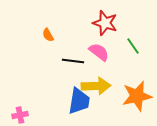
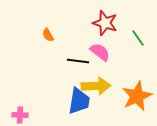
green line: moved 5 px right, 8 px up
pink semicircle: moved 1 px right
black line: moved 5 px right
orange star: rotated 12 degrees counterclockwise
pink cross: rotated 14 degrees clockwise
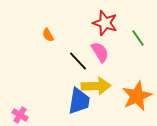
pink semicircle: rotated 20 degrees clockwise
black line: rotated 40 degrees clockwise
pink cross: rotated 28 degrees clockwise
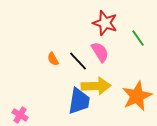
orange semicircle: moved 5 px right, 24 px down
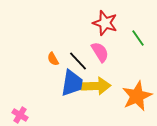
blue trapezoid: moved 7 px left, 18 px up
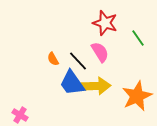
blue trapezoid: rotated 136 degrees clockwise
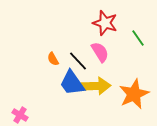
orange star: moved 3 px left, 2 px up
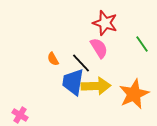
green line: moved 4 px right, 6 px down
pink semicircle: moved 1 px left, 4 px up
black line: moved 3 px right, 2 px down
blue trapezoid: moved 1 px right, 1 px up; rotated 44 degrees clockwise
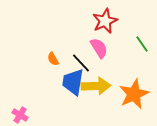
red star: moved 2 px up; rotated 30 degrees clockwise
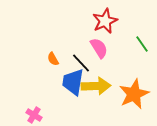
pink cross: moved 14 px right
